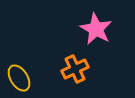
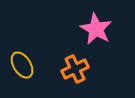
yellow ellipse: moved 3 px right, 13 px up
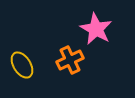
orange cross: moved 5 px left, 9 px up
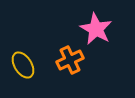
yellow ellipse: moved 1 px right
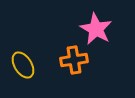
orange cross: moved 4 px right; rotated 16 degrees clockwise
